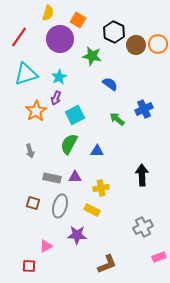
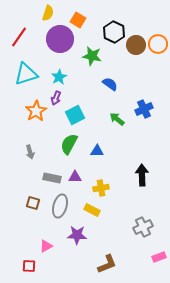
gray arrow: moved 1 px down
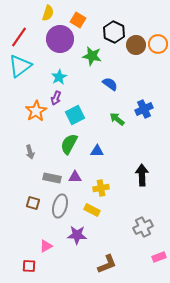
cyan triangle: moved 6 px left, 8 px up; rotated 20 degrees counterclockwise
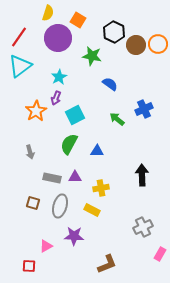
purple circle: moved 2 px left, 1 px up
purple star: moved 3 px left, 1 px down
pink rectangle: moved 1 px right, 3 px up; rotated 40 degrees counterclockwise
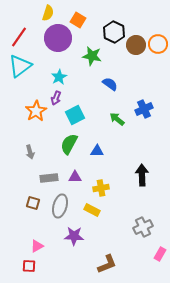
gray rectangle: moved 3 px left; rotated 18 degrees counterclockwise
pink triangle: moved 9 px left
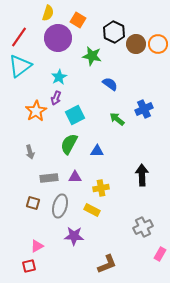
brown circle: moved 1 px up
red square: rotated 16 degrees counterclockwise
